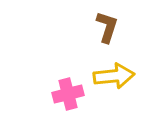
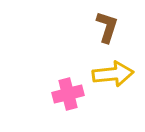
yellow arrow: moved 1 px left, 2 px up
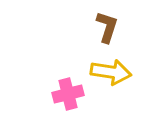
yellow arrow: moved 2 px left, 2 px up; rotated 15 degrees clockwise
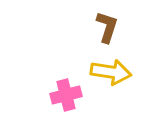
pink cross: moved 2 px left, 1 px down
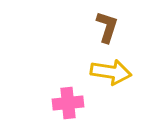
pink cross: moved 2 px right, 8 px down; rotated 8 degrees clockwise
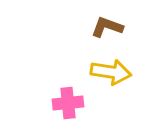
brown L-shape: rotated 88 degrees counterclockwise
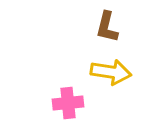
brown L-shape: rotated 96 degrees counterclockwise
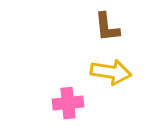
brown L-shape: rotated 20 degrees counterclockwise
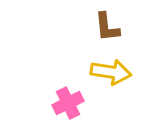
pink cross: rotated 20 degrees counterclockwise
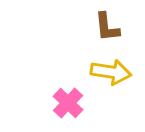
pink cross: rotated 20 degrees counterclockwise
